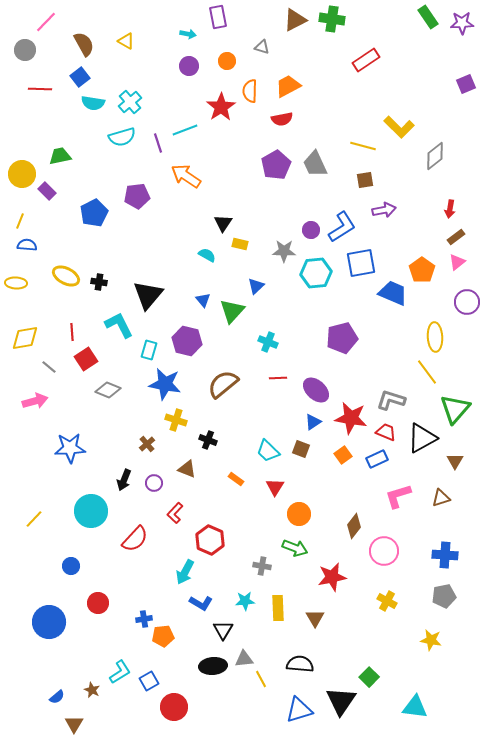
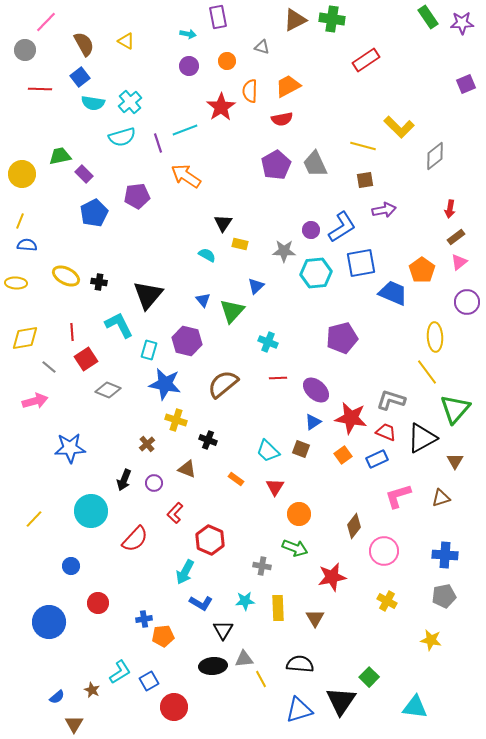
purple rectangle at (47, 191): moved 37 px right, 17 px up
pink triangle at (457, 262): moved 2 px right
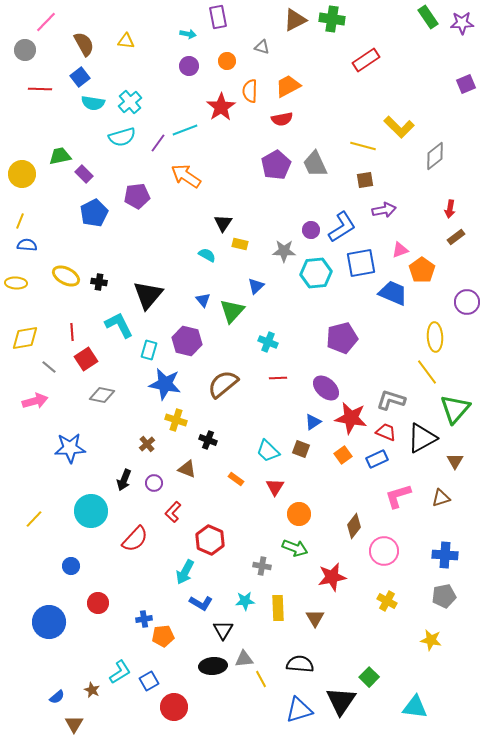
yellow triangle at (126, 41): rotated 24 degrees counterclockwise
purple line at (158, 143): rotated 54 degrees clockwise
pink triangle at (459, 262): moved 59 px left, 12 px up; rotated 18 degrees clockwise
gray diamond at (108, 390): moved 6 px left, 5 px down; rotated 10 degrees counterclockwise
purple ellipse at (316, 390): moved 10 px right, 2 px up
red L-shape at (175, 513): moved 2 px left, 1 px up
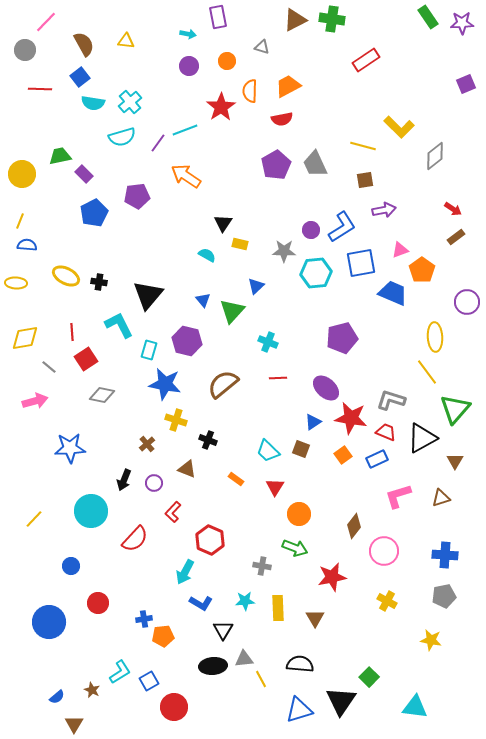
red arrow at (450, 209): moved 3 px right; rotated 66 degrees counterclockwise
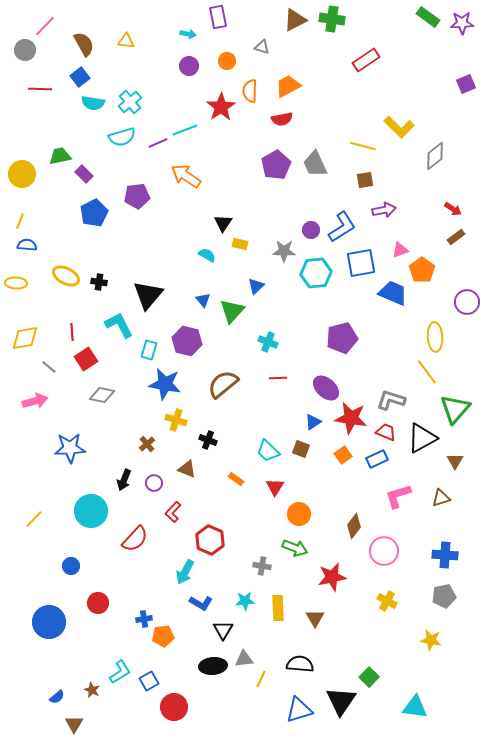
green rectangle at (428, 17): rotated 20 degrees counterclockwise
pink line at (46, 22): moved 1 px left, 4 px down
purple line at (158, 143): rotated 30 degrees clockwise
yellow line at (261, 679): rotated 54 degrees clockwise
